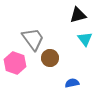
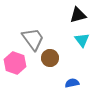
cyan triangle: moved 3 px left, 1 px down
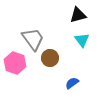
blue semicircle: rotated 24 degrees counterclockwise
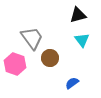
gray trapezoid: moved 1 px left, 1 px up
pink hexagon: moved 1 px down
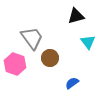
black triangle: moved 2 px left, 1 px down
cyan triangle: moved 6 px right, 2 px down
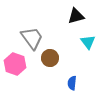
blue semicircle: rotated 48 degrees counterclockwise
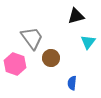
cyan triangle: rotated 14 degrees clockwise
brown circle: moved 1 px right
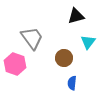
brown circle: moved 13 px right
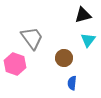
black triangle: moved 7 px right, 1 px up
cyan triangle: moved 2 px up
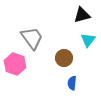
black triangle: moved 1 px left
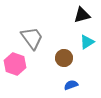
cyan triangle: moved 1 px left, 2 px down; rotated 21 degrees clockwise
blue semicircle: moved 1 px left, 2 px down; rotated 64 degrees clockwise
